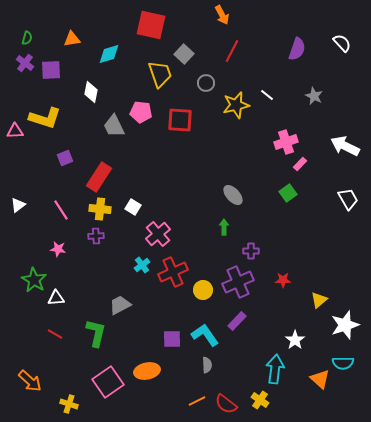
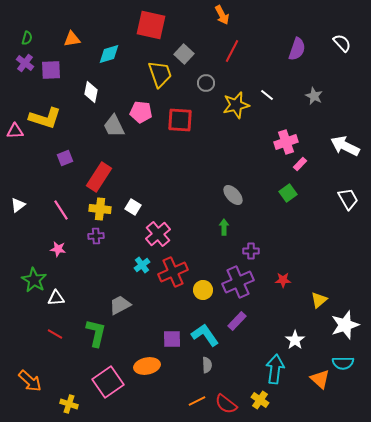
orange ellipse at (147, 371): moved 5 px up
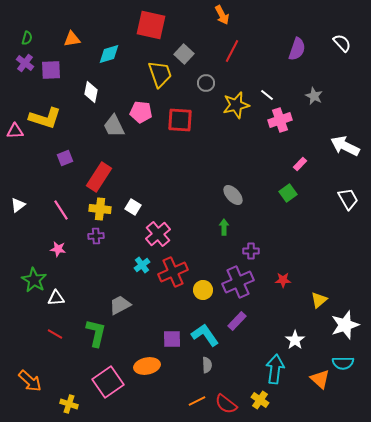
pink cross at (286, 142): moved 6 px left, 22 px up
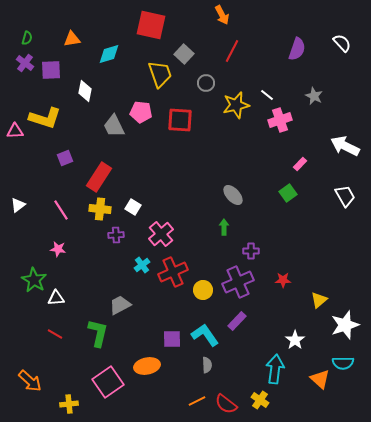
white diamond at (91, 92): moved 6 px left, 1 px up
white trapezoid at (348, 199): moved 3 px left, 3 px up
pink cross at (158, 234): moved 3 px right
purple cross at (96, 236): moved 20 px right, 1 px up
green L-shape at (96, 333): moved 2 px right
yellow cross at (69, 404): rotated 24 degrees counterclockwise
